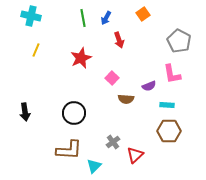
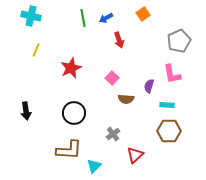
blue arrow: rotated 32 degrees clockwise
gray pentagon: rotated 20 degrees clockwise
red star: moved 10 px left, 10 px down
purple semicircle: rotated 128 degrees clockwise
black arrow: moved 1 px right, 1 px up
gray cross: moved 8 px up
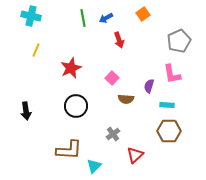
black circle: moved 2 px right, 7 px up
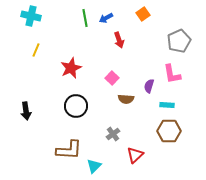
green line: moved 2 px right
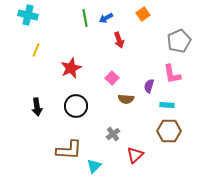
cyan cross: moved 3 px left, 1 px up
black arrow: moved 11 px right, 4 px up
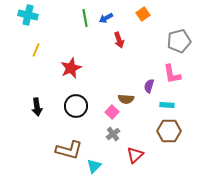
gray pentagon: rotated 10 degrees clockwise
pink square: moved 34 px down
brown L-shape: rotated 12 degrees clockwise
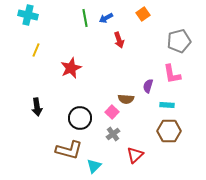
purple semicircle: moved 1 px left
black circle: moved 4 px right, 12 px down
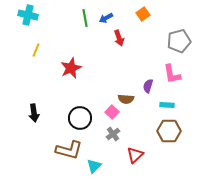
red arrow: moved 2 px up
black arrow: moved 3 px left, 6 px down
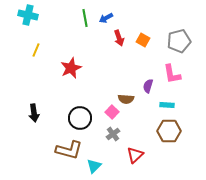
orange square: moved 26 px down; rotated 24 degrees counterclockwise
